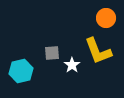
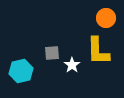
yellow L-shape: rotated 20 degrees clockwise
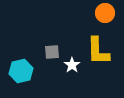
orange circle: moved 1 px left, 5 px up
gray square: moved 1 px up
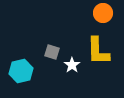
orange circle: moved 2 px left
gray square: rotated 21 degrees clockwise
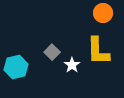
gray square: rotated 28 degrees clockwise
cyan hexagon: moved 5 px left, 4 px up
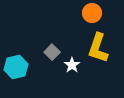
orange circle: moved 11 px left
yellow L-shape: moved 3 px up; rotated 20 degrees clockwise
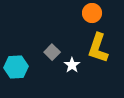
cyan hexagon: rotated 10 degrees clockwise
